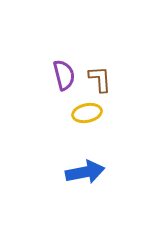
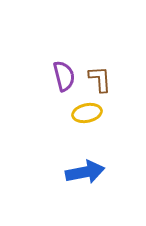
purple semicircle: moved 1 px down
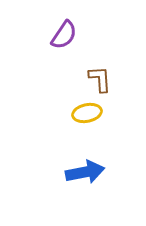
purple semicircle: moved 41 px up; rotated 48 degrees clockwise
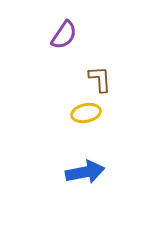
yellow ellipse: moved 1 px left
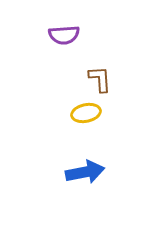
purple semicircle: rotated 52 degrees clockwise
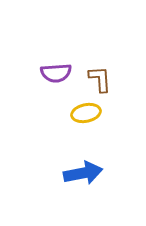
purple semicircle: moved 8 px left, 38 px down
blue arrow: moved 2 px left, 1 px down
